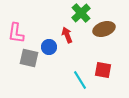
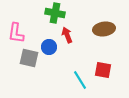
green cross: moved 26 px left; rotated 36 degrees counterclockwise
brown ellipse: rotated 10 degrees clockwise
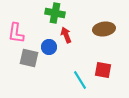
red arrow: moved 1 px left
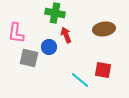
cyan line: rotated 18 degrees counterclockwise
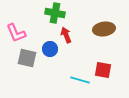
pink L-shape: rotated 30 degrees counterclockwise
blue circle: moved 1 px right, 2 px down
gray square: moved 2 px left
cyan line: rotated 24 degrees counterclockwise
